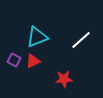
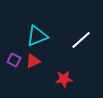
cyan triangle: moved 1 px up
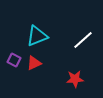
white line: moved 2 px right
red triangle: moved 1 px right, 2 px down
red star: moved 11 px right
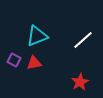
red triangle: rotated 14 degrees clockwise
red star: moved 5 px right, 3 px down; rotated 24 degrees counterclockwise
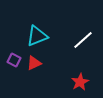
red triangle: rotated 14 degrees counterclockwise
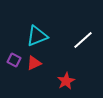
red star: moved 14 px left, 1 px up
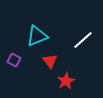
red triangle: moved 16 px right, 2 px up; rotated 42 degrees counterclockwise
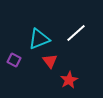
cyan triangle: moved 2 px right, 3 px down
white line: moved 7 px left, 7 px up
red star: moved 3 px right, 1 px up
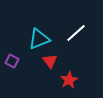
purple square: moved 2 px left, 1 px down
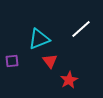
white line: moved 5 px right, 4 px up
purple square: rotated 32 degrees counterclockwise
